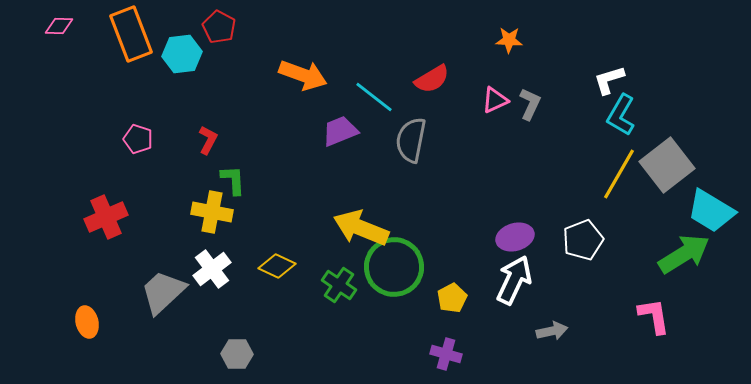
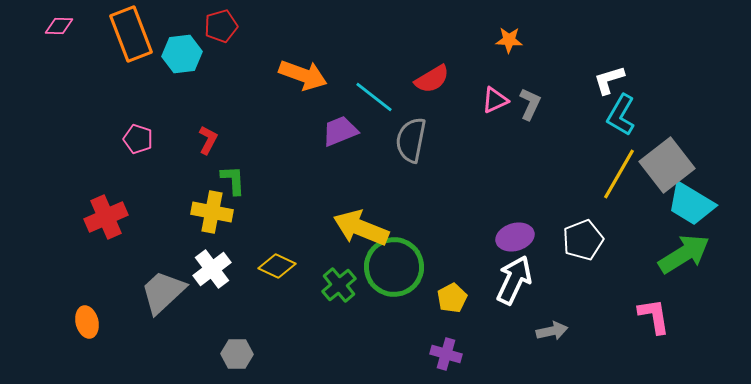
red pentagon: moved 2 px right, 1 px up; rotated 28 degrees clockwise
cyan trapezoid: moved 20 px left, 7 px up
green cross: rotated 16 degrees clockwise
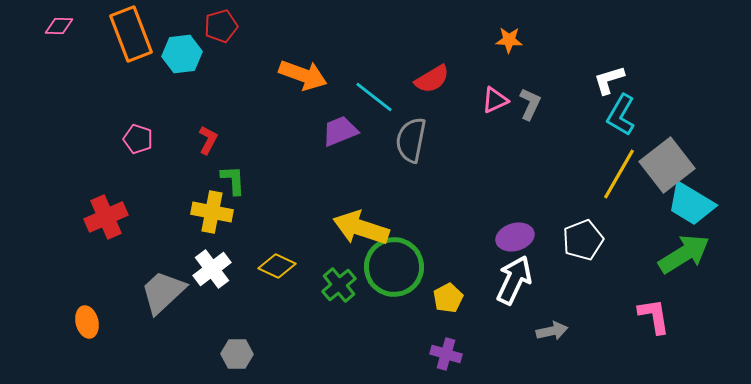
yellow arrow: rotated 4 degrees counterclockwise
yellow pentagon: moved 4 px left
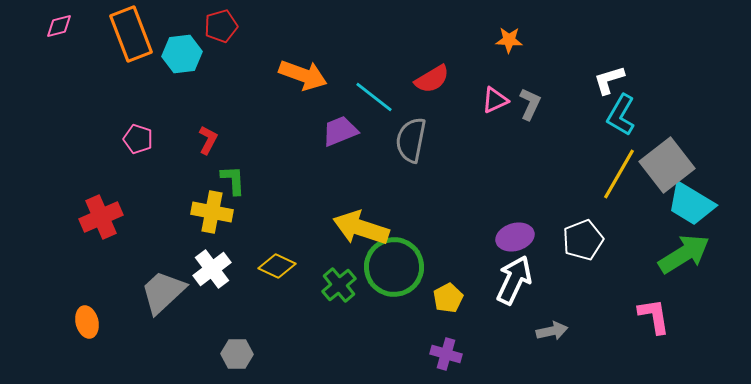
pink diamond: rotated 16 degrees counterclockwise
red cross: moved 5 px left
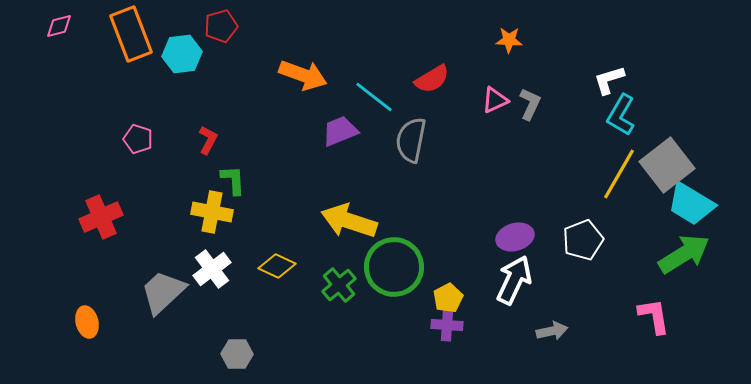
yellow arrow: moved 12 px left, 7 px up
purple cross: moved 1 px right, 29 px up; rotated 12 degrees counterclockwise
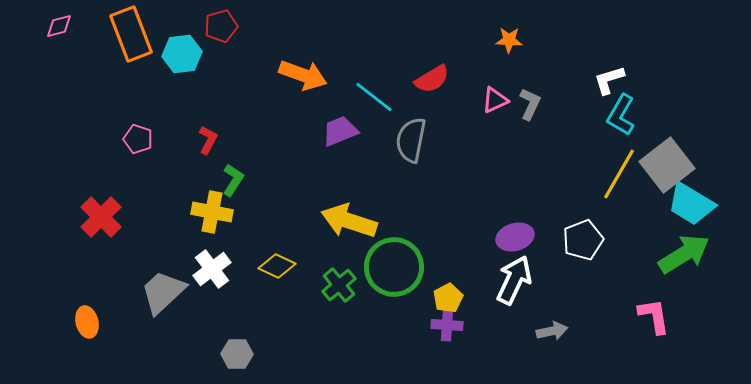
green L-shape: rotated 36 degrees clockwise
red cross: rotated 21 degrees counterclockwise
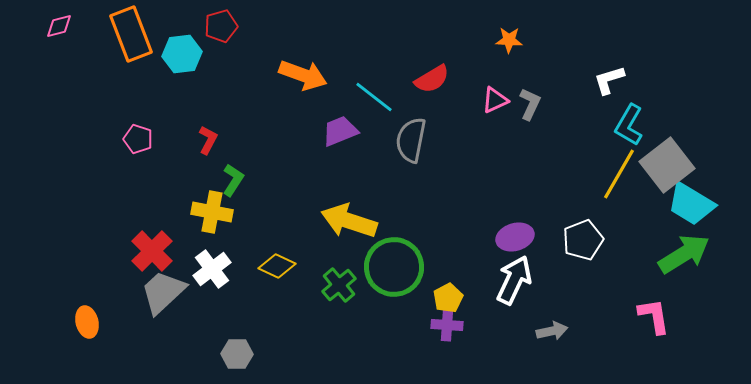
cyan L-shape: moved 8 px right, 10 px down
red cross: moved 51 px right, 34 px down
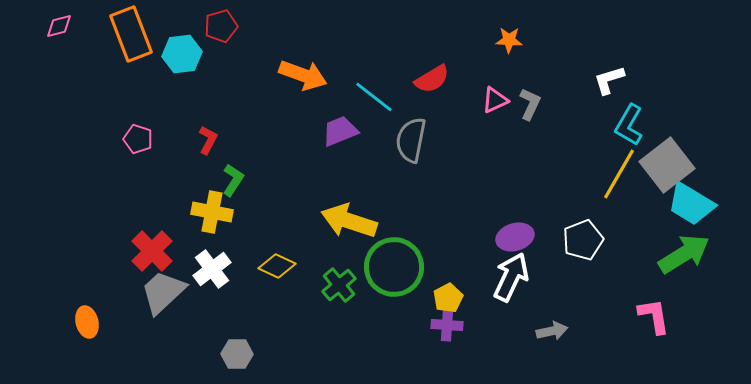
white arrow: moved 3 px left, 3 px up
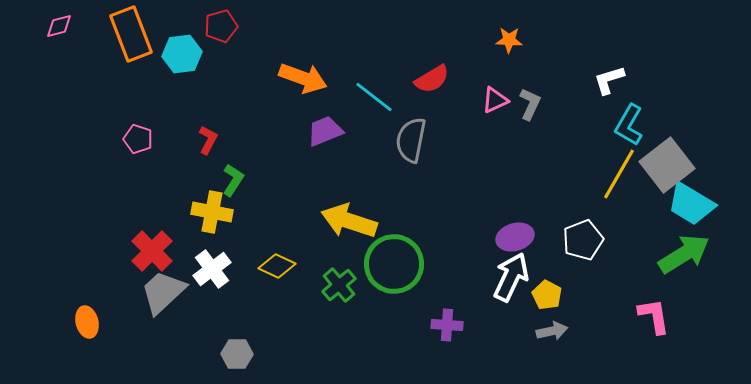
orange arrow: moved 3 px down
purple trapezoid: moved 15 px left
green circle: moved 3 px up
yellow pentagon: moved 99 px right, 3 px up; rotated 16 degrees counterclockwise
